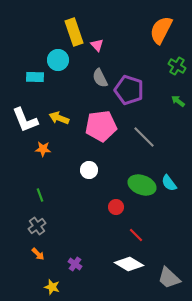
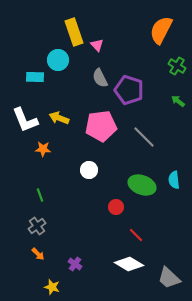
cyan semicircle: moved 5 px right, 3 px up; rotated 30 degrees clockwise
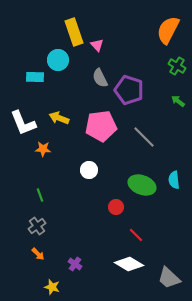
orange semicircle: moved 7 px right
white L-shape: moved 2 px left, 3 px down
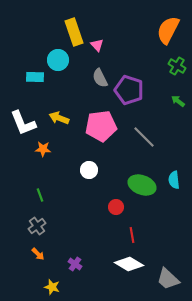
red line: moved 4 px left; rotated 35 degrees clockwise
gray trapezoid: moved 1 px left, 1 px down
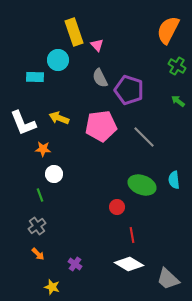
white circle: moved 35 px left, 4 px down
red circle: moved 1 px right
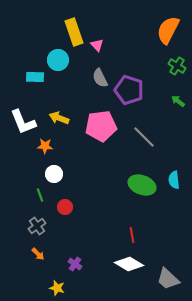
white L-shape: moved 1 px up
orange star: moved 2 px right, 3 px up
red circle: moved 52 px left
yellow star: moved 5 px right, 1 px down
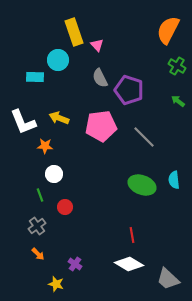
yellow star: moved 1 px left, 4 px up
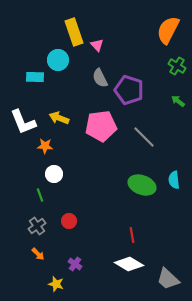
red circle: moved 4 px right, 14 px down
